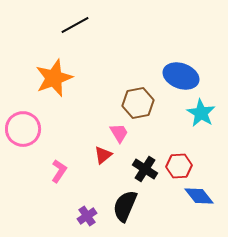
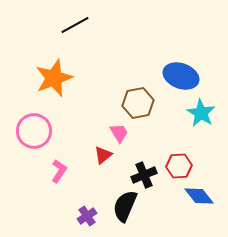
pink circle: moved 11 px right, 2 px down
black cross: moved 1 px left, 6 px down; rotated 35 degrees clockwise
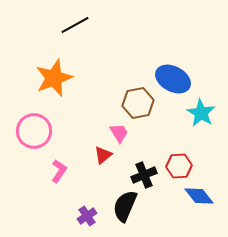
blue ellipse: moved 8 px left, 3 px down; rotated 8 degrees clockwise
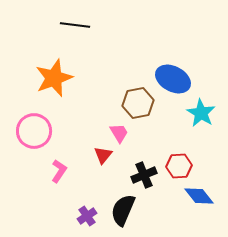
black line: rotated 36 degrees clockwise
red triangle: rotated 12 degrees counterclockwise
black semicircle: moved 2 px left, 4 px down
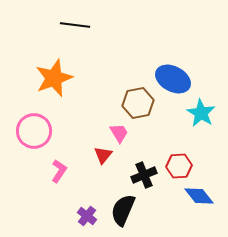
purple cross: rotated 18 degrees counterclockwise
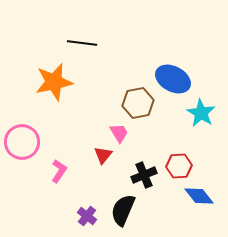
black line: moved 7 px right, 18 px down
orange star: moved 4 px down; rotated 9 degrees clockwise
pink circle: moved 12 px left, 11 px down
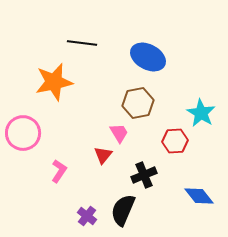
blue ellipse: moved 25 px left, 22 px up
pink circle: moved 1 px right, 9 px up
red hexagon: moved 4 px left, 25 px up
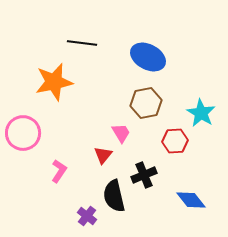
brown hexagon: moved 8 px right
pink trapezoid: moved 2 px right
blue diamond: moved 8 px left, 4 px down
black semicircle: moved 9 px left, 14 px up; rotated 36 degrees counterclockwise
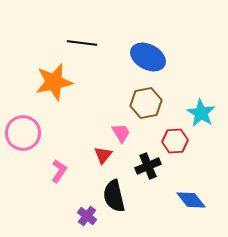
black cross: moved 4 px right, 9 px up
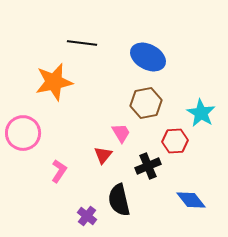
black semicircle: moved 5 px right, 4 px down
